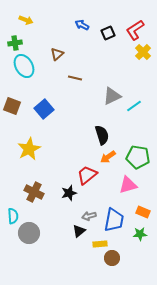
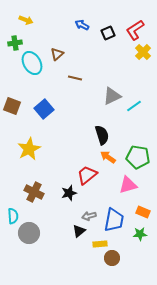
cyan ellipse: moved 8 px right, 3 px up
orange arrow: rotated 70 degrees clockwise
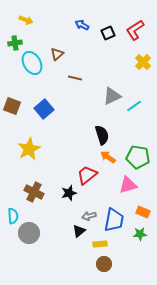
yellow cross: moved 10 px down
brown circle: moved 8 px left, 6 px down
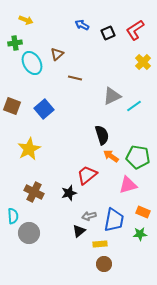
orange arrow: moved 3 px right, 1 px up
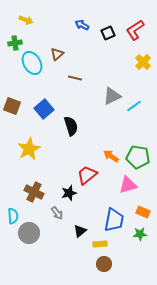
black semicircle: moved 31 px left, 9 px up
gray arrow: moved 32 px left, 3 px up; rotated 112 degrees counterclockwise
black triangle: moved 1 px right
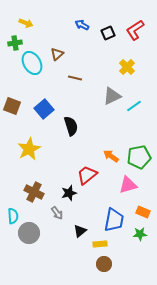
yellow arrow: moved 3 px down
yellow cross: moved 16 px left, 5 px down
green pentagon: moved 1 px right; rotated 20 degrees counterclockwise
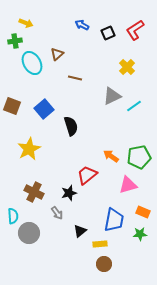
green cross: moved 2 px up
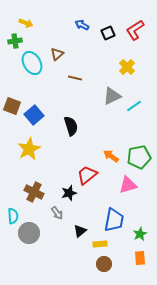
blue square: moved 10 px left, 6 px down
orange rectangle: moved 3 px left, 46 px down; rotated 64 degrees clockwise
green star: rotated 24 degrees counterclockwise
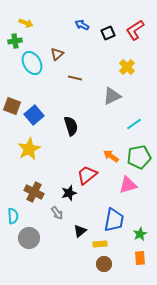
cyan line: moved 18 px down
gray circle: moved 5 px down
